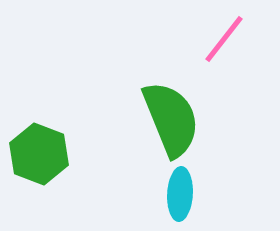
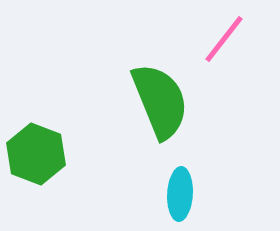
green semicircle: moved 11 px left, 18 px up
green hexagon: moved 3 px left
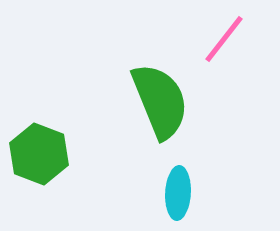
green hexagon: moved 3 px right
cyan ellipse: moved 2 px left, 1 px up
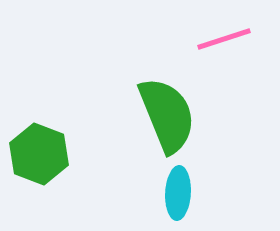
pink line: rotated 34 degrees clockwise
green semicircle: moved 7 px right, 14 px down
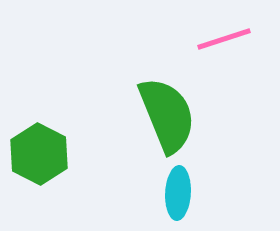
green hexagon: rotated 6 degrees clockwise
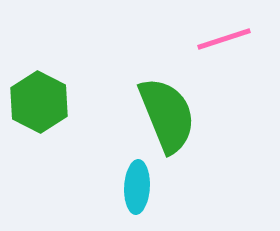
green hexagon: moved 52 px up
cyan ellipse: moved 41 px left, 6 px up
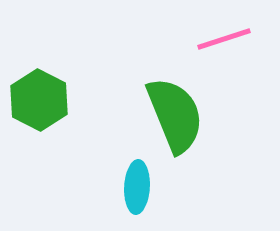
green hexagon: moved 2 px up
green semicircle: moved 8 px right
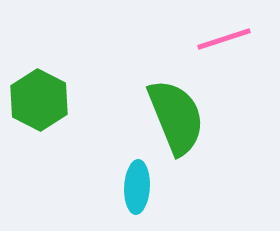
green semicircle: moved 1 px right, 2 px down
